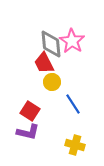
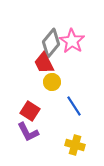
gray diamond: moved 1 px up; rotated 44 degrees clockwise
blue line: moved 1 px right, 2 px down
purple L-shape: rotated 50 degrees clockwise
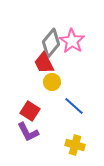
blue line: rotated 15 degrees counterclockwise
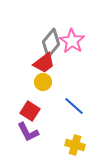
red trapezoid: rotated 100 degrees counterclockwise
yellow circle: moved 9 px left
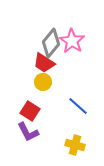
red trapezoid: rotated 70 degrees clockwise
blue line: moved 4 px right
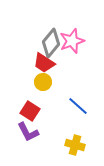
pink star: rotated 20 degrees clockwise
